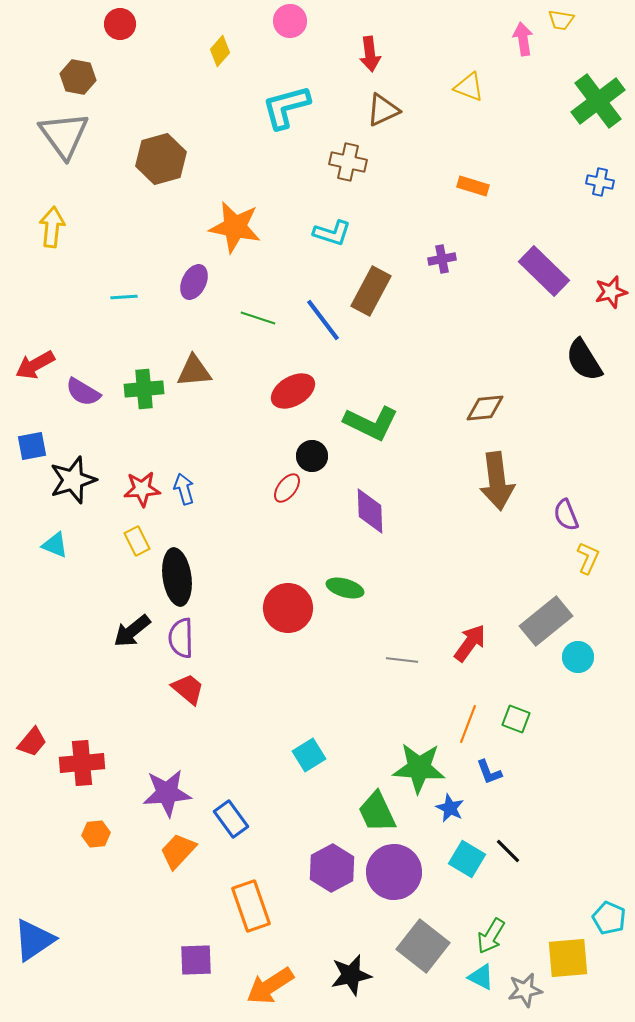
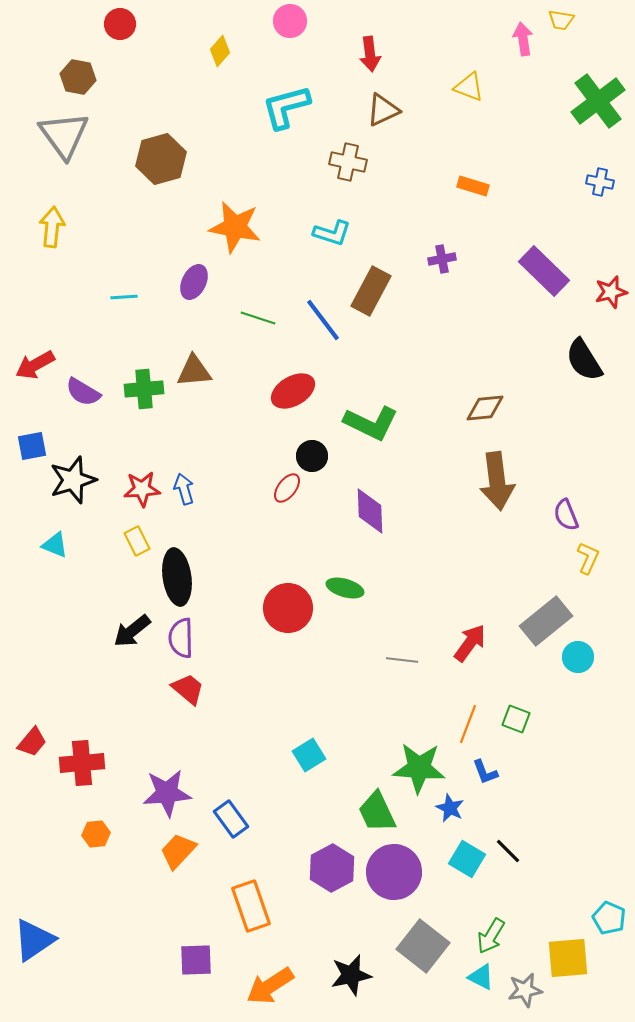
blue L-shape at (489, 772): moved 4 px left
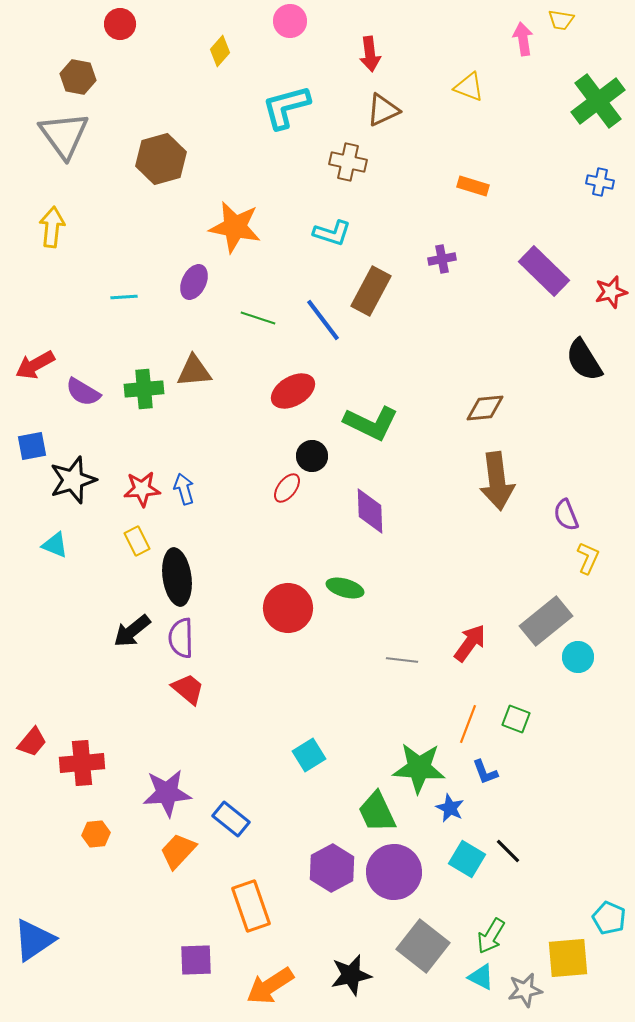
blue rectangle at (231, 819): rotated 15 degrees counterclockwise
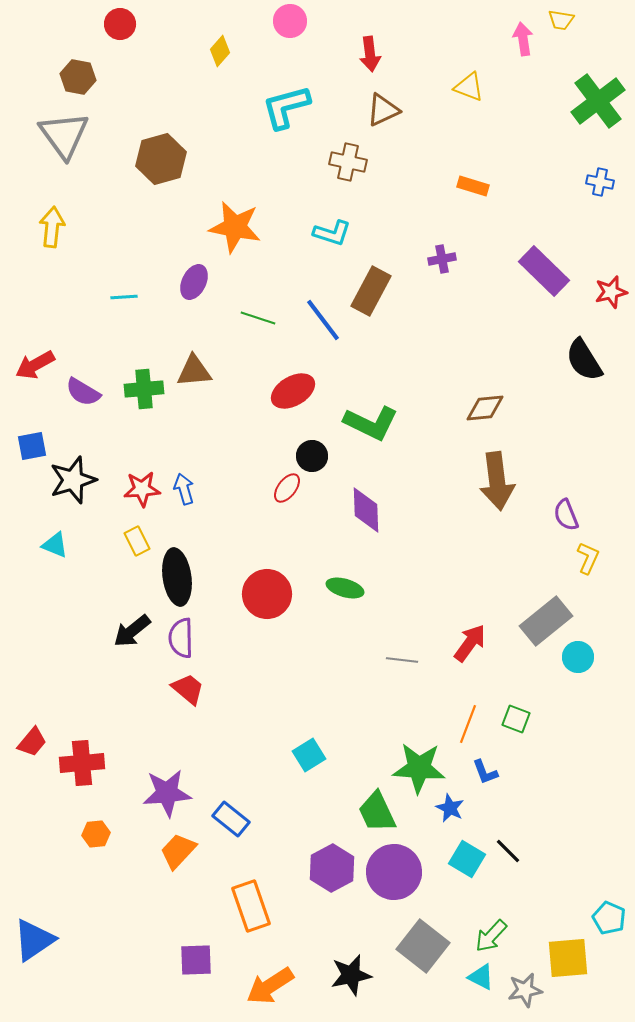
purple diamond at (370, 511): moved 4 px left, 1 px up
red circle at (288, 608): moved 21 px left, 14 px up
green arrow at (491, 936): rotated 12 degrees clockwise
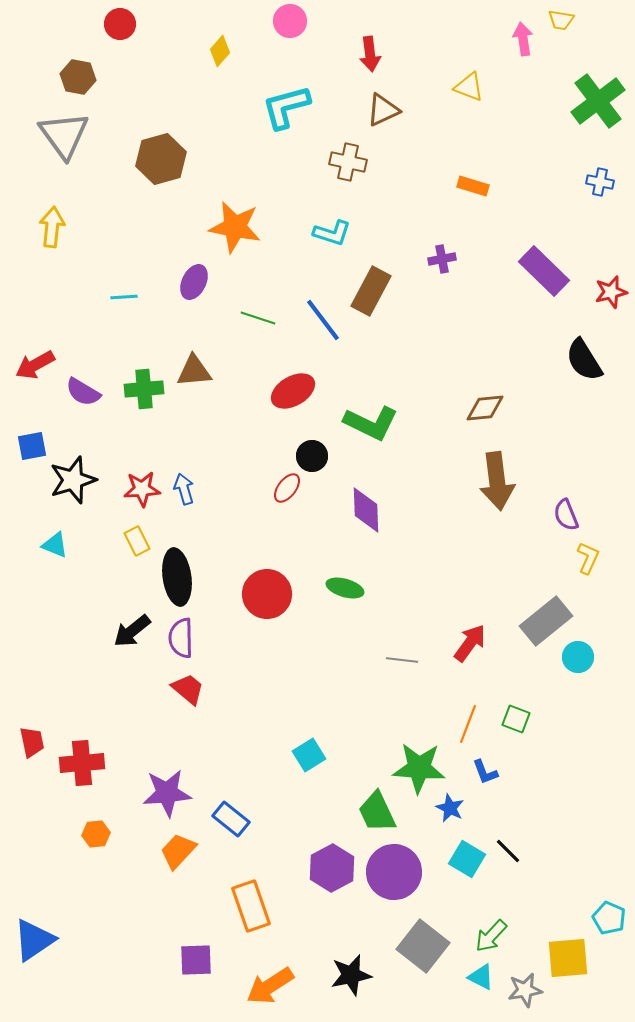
red trapezoid at (32, 742): rotated 52 degrees counterclockwise
